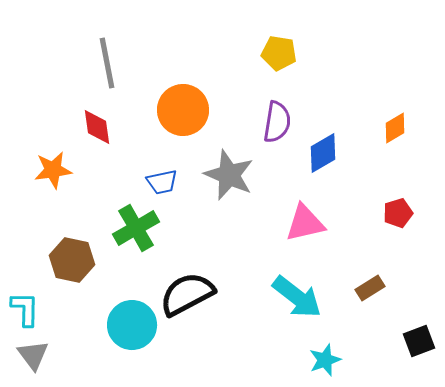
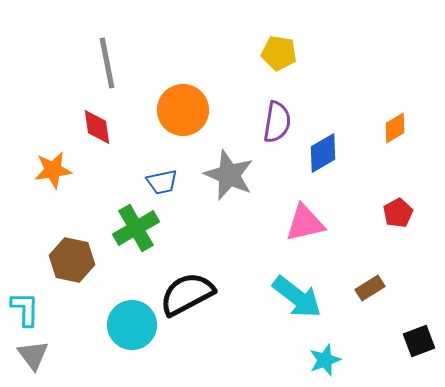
red pentagon: rotated 12 degrees counterclockwise
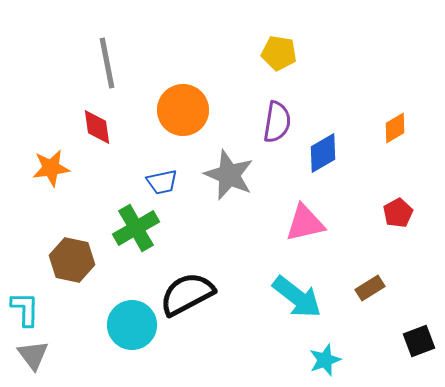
orange star: moved 2 px left, 2 px up
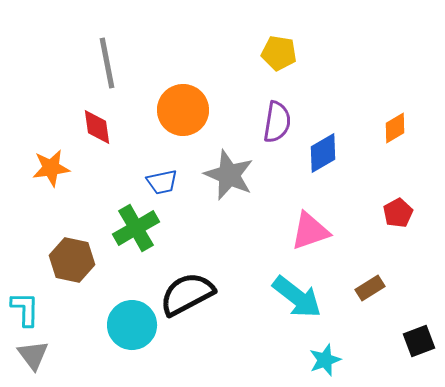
pink triangle: moved 5 px right, 8 px down; rotated 6 degrees counterclockwise
